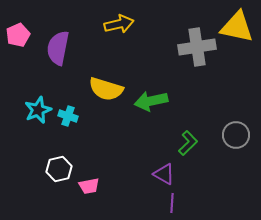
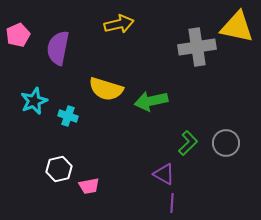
cyan star: moved 4 px left, 9 px up
gray circle: moved 10 px left, 8 px down
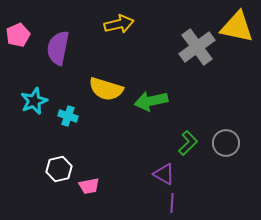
gray cross: rotated 27 degrees counterclockwise
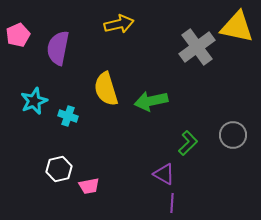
yellow semicircle: rotated 56 degrees clockwise
gray circle: moved 7 px right, 8 px up
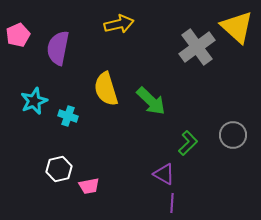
yellow triangle: rotated 30 degrees clockwise
green arrow: rotated 124 degrees counterclockwise
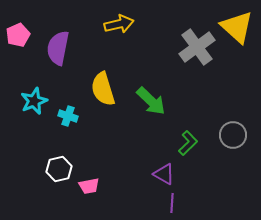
yellow semicircle: moved 3 px left
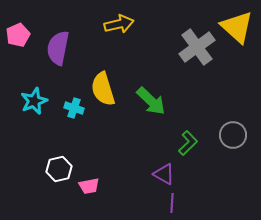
cyan cross: moved 6 px right, 8 px up
